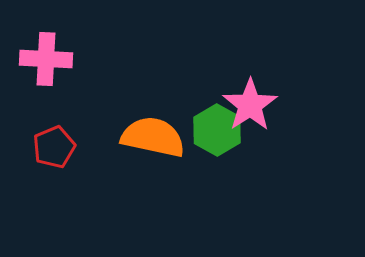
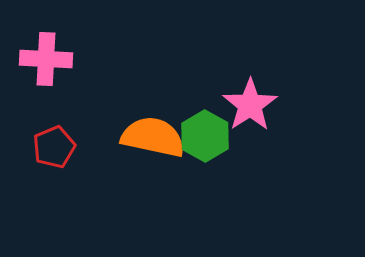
green hexagon: moved 12 px left, 6 px down
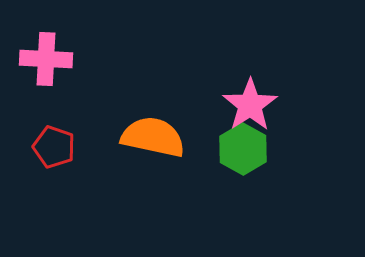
green hexagon: moved 38 px right, 13 px down
red pentagon: rotated 30 degrees counterclockwise
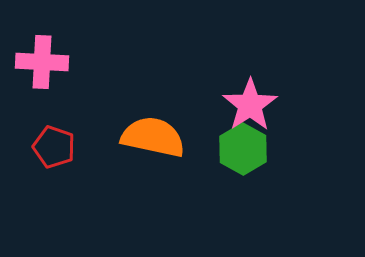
pink cross: moved 4 px left, 3 px down
